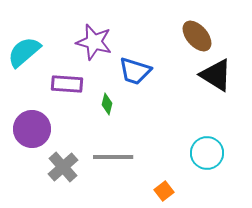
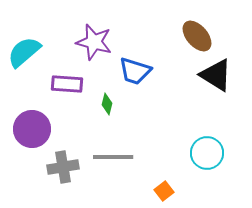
gray cross: rotated 32 degrees clockwise
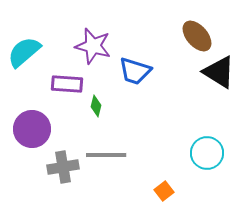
purple star: moved 1 px left, 4 px down
black triangle: moved 3 px right, 3 px up
green diamond: moved 11 px left, 2 px down
gray line: moved 7 px left, 2 px up
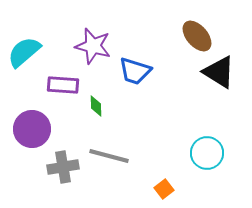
purple rectangle: moved 4 px left, 1 px down
green diamond: rotated 15 degrees counterclockwise
gray line: moved 3 px right, 1 px down; rotated 15 degrees clockwise
orange square: moved 2 px up
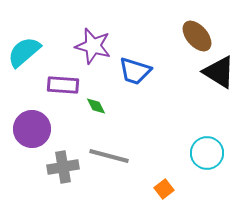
green diamond: rotated 25 degrees counterclockwise
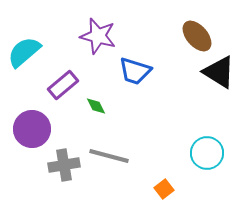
purple star: moved 5 px right, 10 px up
purple rectangle: rotated 44 degrees counterclockwise
gray cross: moved 1 px right, 2 px up
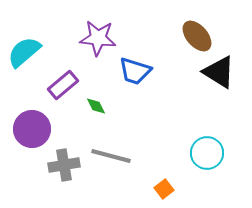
purple star: moved 2 px down; rotated 9 degrees counterclockwise
gray line: moved 2 px right
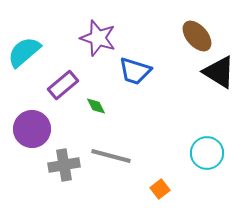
purple star: rotated 12 degrees clockwise
orange square: moved 4 px left
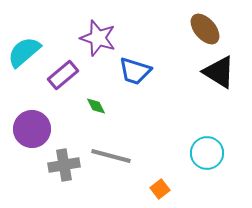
brown ellipse: moved 8 px right, 7 px up
purple rectangle: moved 10 px up
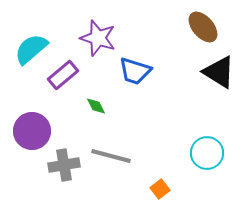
brown ellipse: moved 2 px left, 2 px up
cyan semicircle: moved 7 px right, 3 px up
purple circle: moved 2 px down
